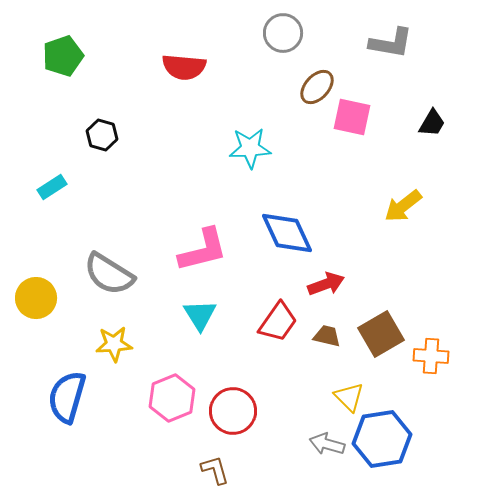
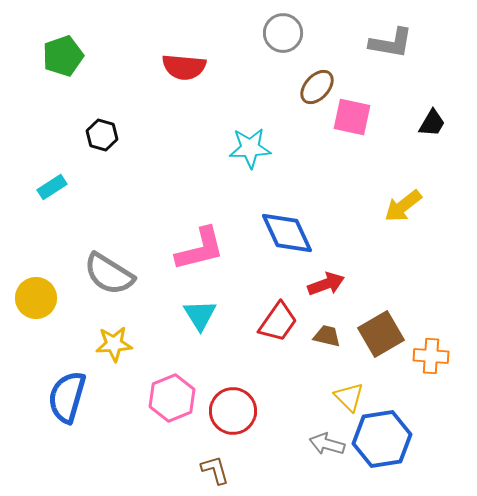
pink L-shape: moved 3 px left, 1 px up
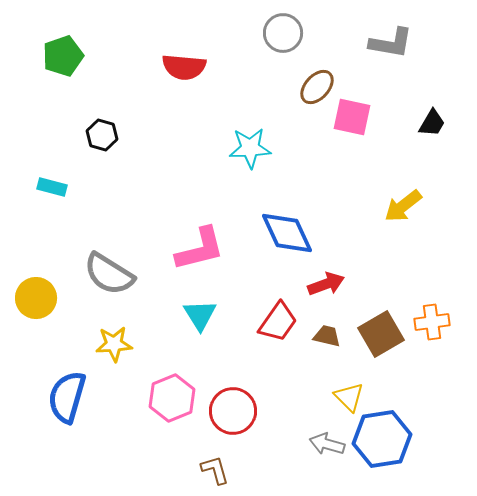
cyan rectangle: rotated 48 degrees clockwise
orange cross: moved 1 px right, 34 px up; rotated 12 degrees counterclockwise
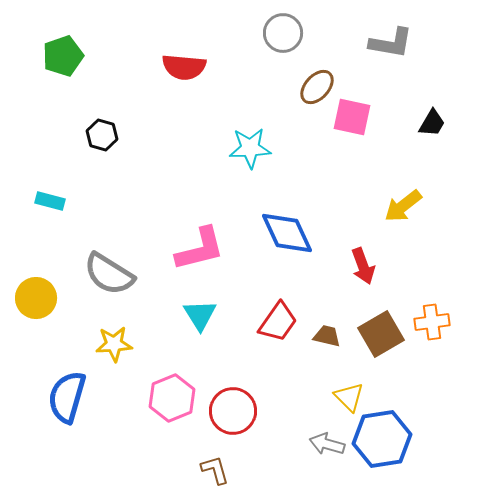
cyan rectangle: moved 2 px left, 14 px down
red arrow: moved 37 px right, 18 px up; rotated 90 degrees clockwise
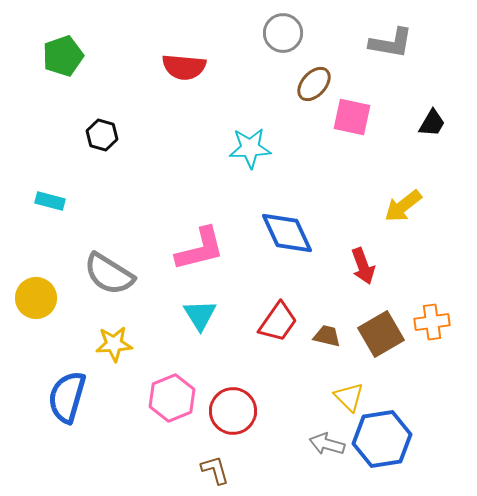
brown ellipse: moved 3 px left, 3 px up
